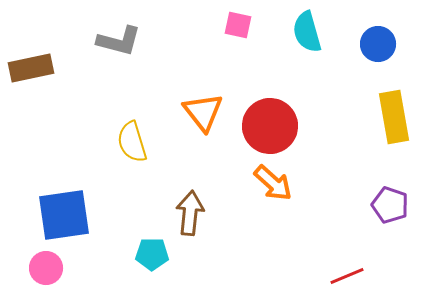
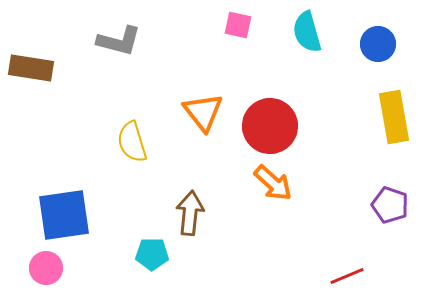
brown rectangle: rotated 21 degrees clockwise
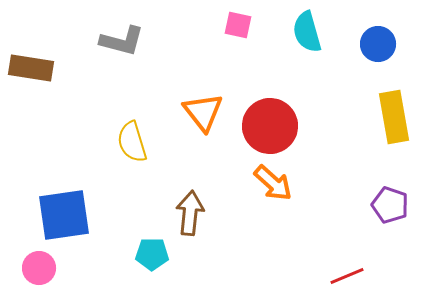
gray L-shape: moved 3 px right
pink circle: moved 7 px left
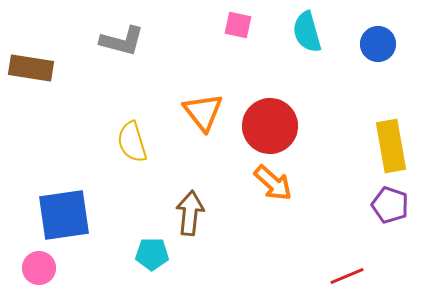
yellow rectangle: moved 3 px left, 29 px down
